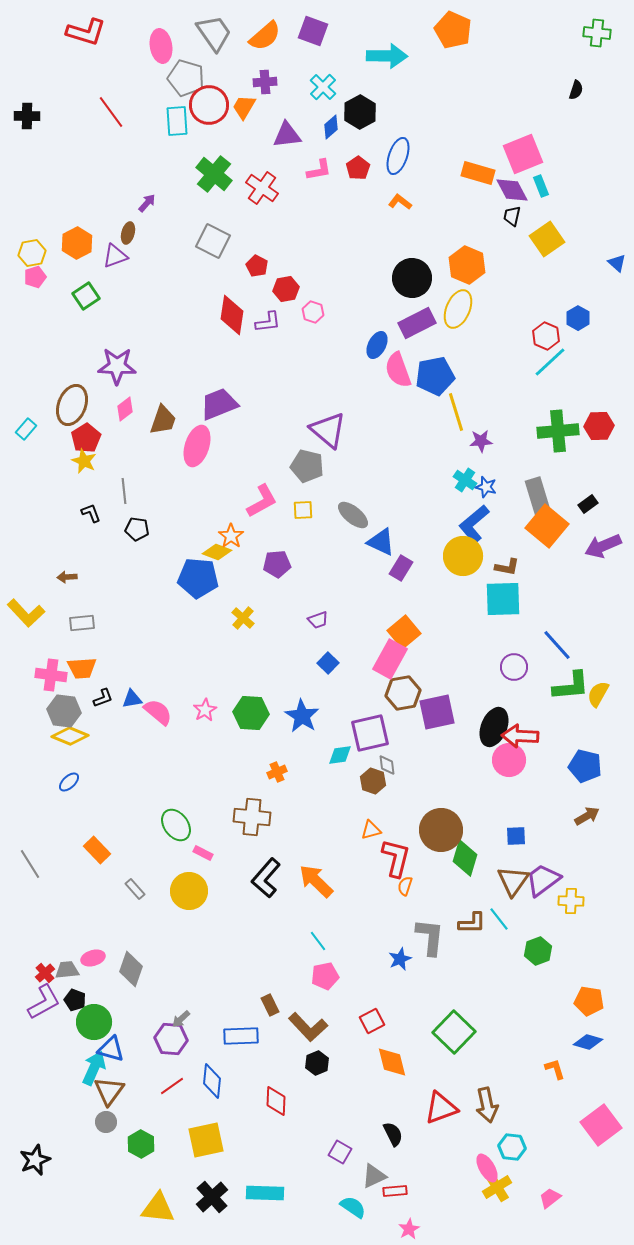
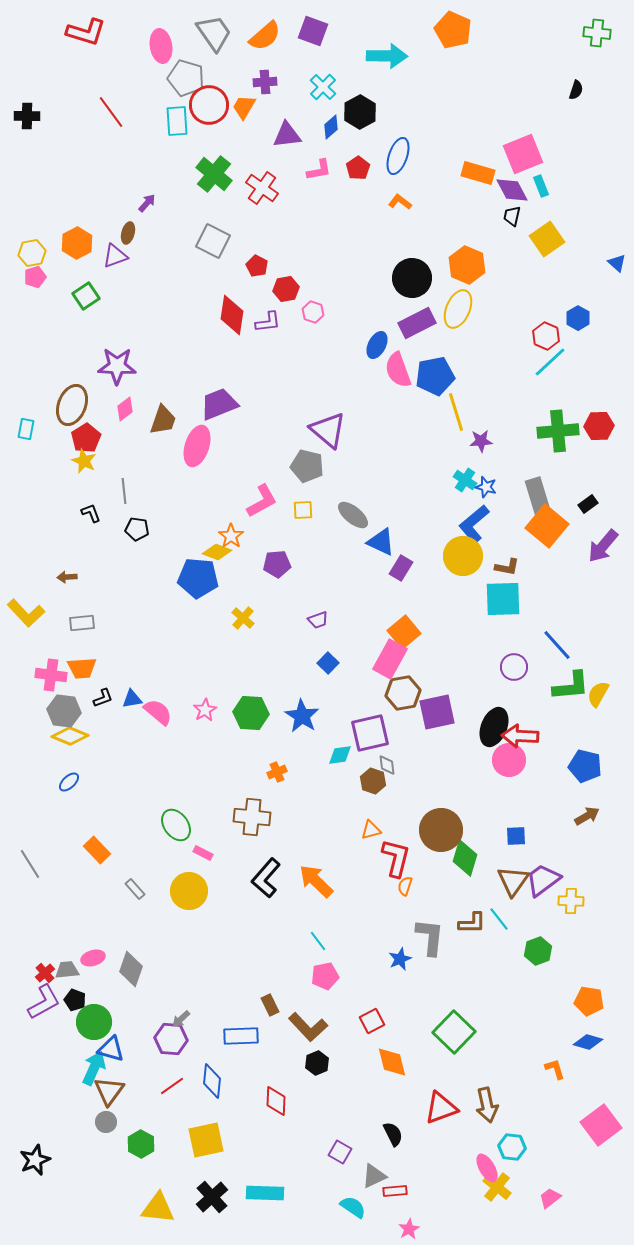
cyan rectangle at (26, 429): rotated 30 degrees counterclockwise
purple arrow at (603, 546): rotated 27 degrees counterclockwise
yellow cross at (497, 1187): rotated 20 degrees counterclockwise
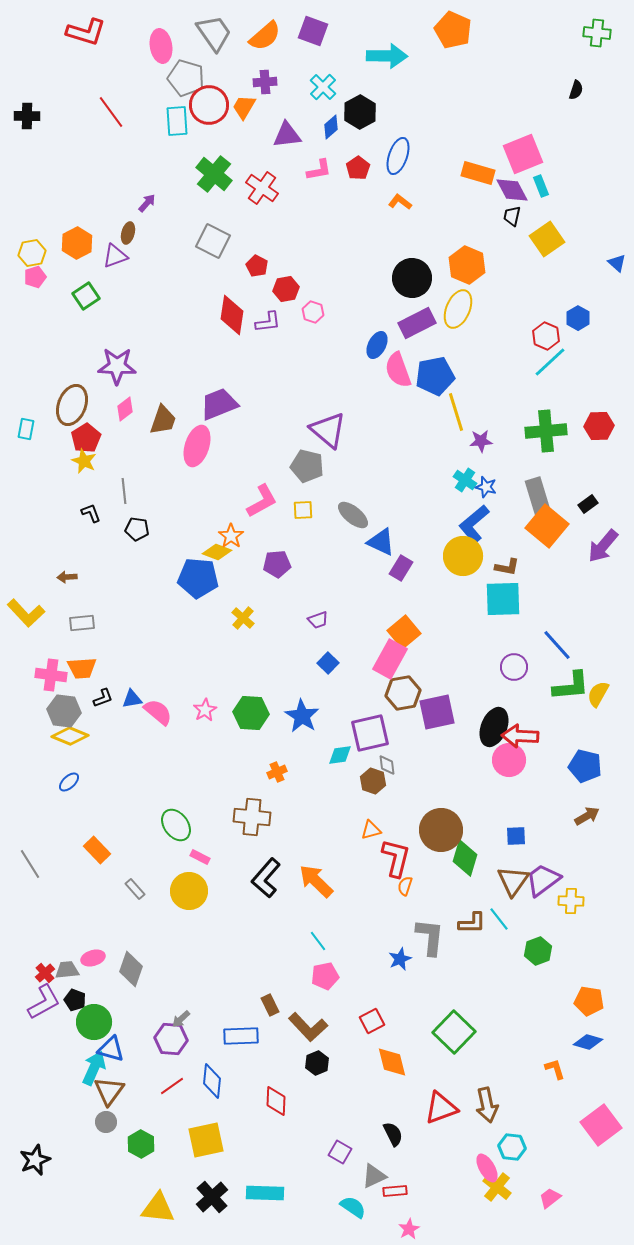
green cross at (558, 431): moved 12 px left
pink rectangle at (203, 853): moved 3 px left, 4 px down
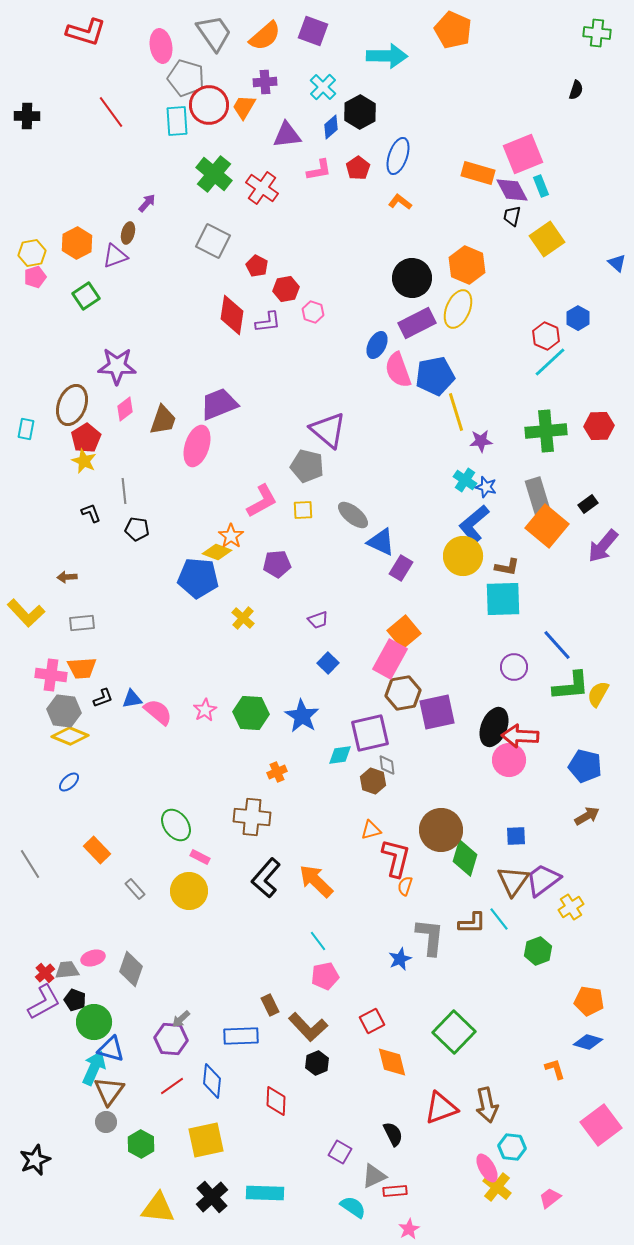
yellow cross at (571, 901): moved 6 px down; rotated 35 degrees counterclockwise
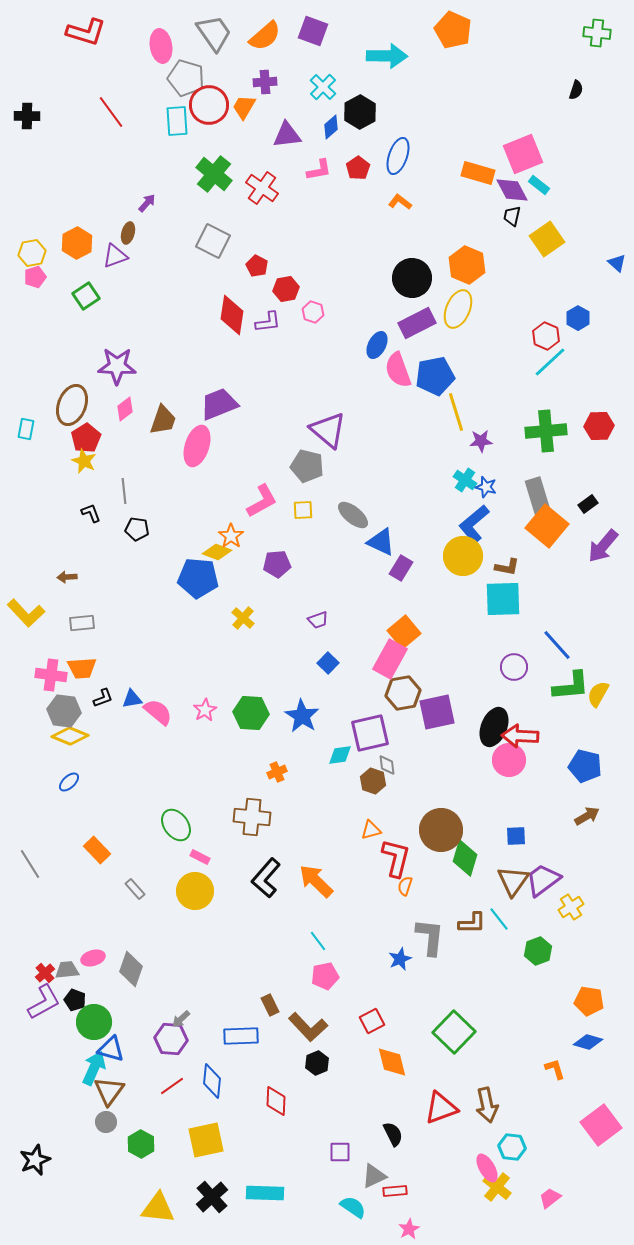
cyan rectangle at (541, 186): moved 2 px left, 1 px up; rotated 30 degrees counterclockwise
yellow circle at (189, 891): moved 6 px right
purple square at (340, 1152): rotated 30 degrees counterclockwise
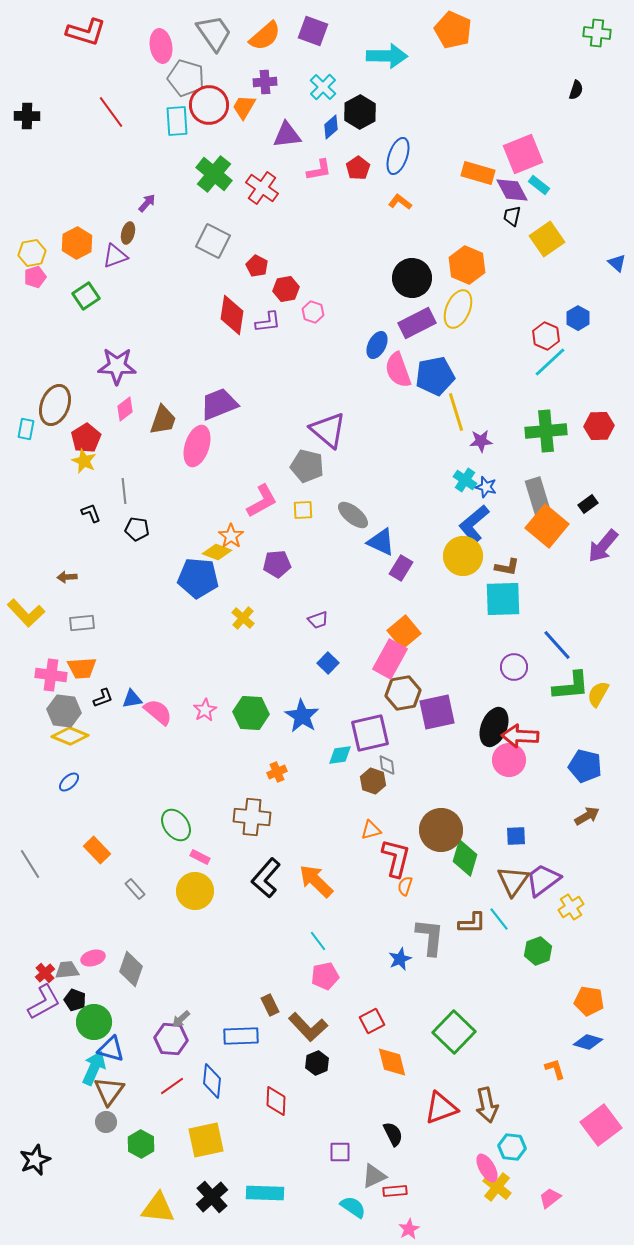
brown ellipse at (72, 405): moved 17 px left
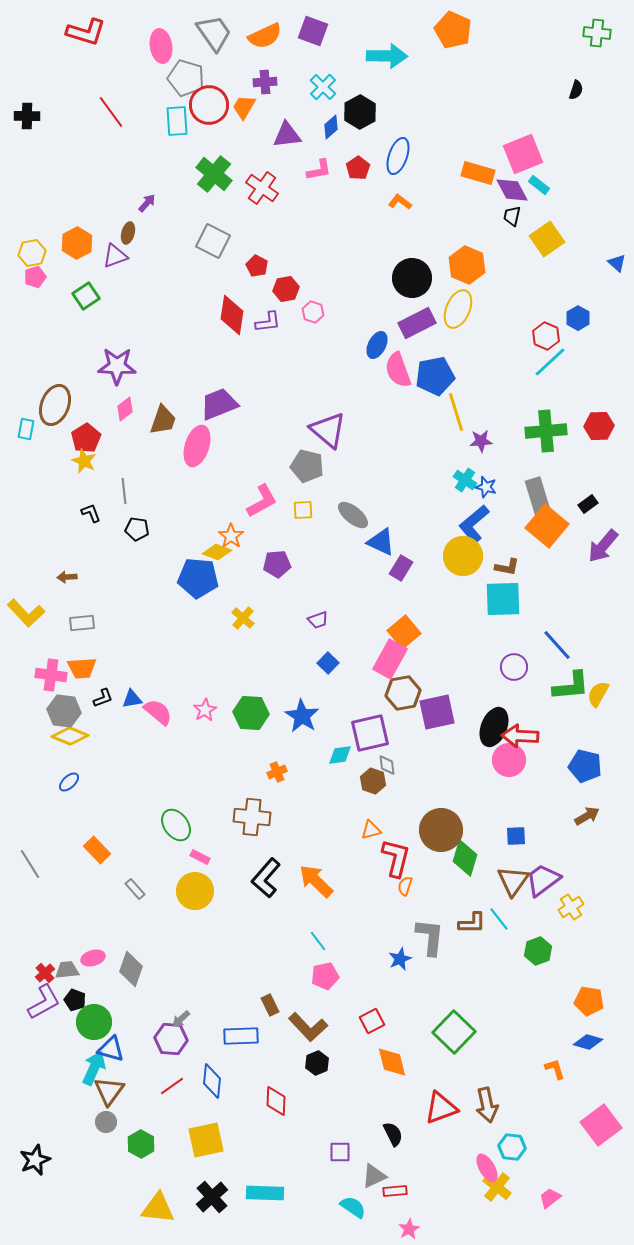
orange semicircle at (265, 36): rotated 16 degrees clockwise
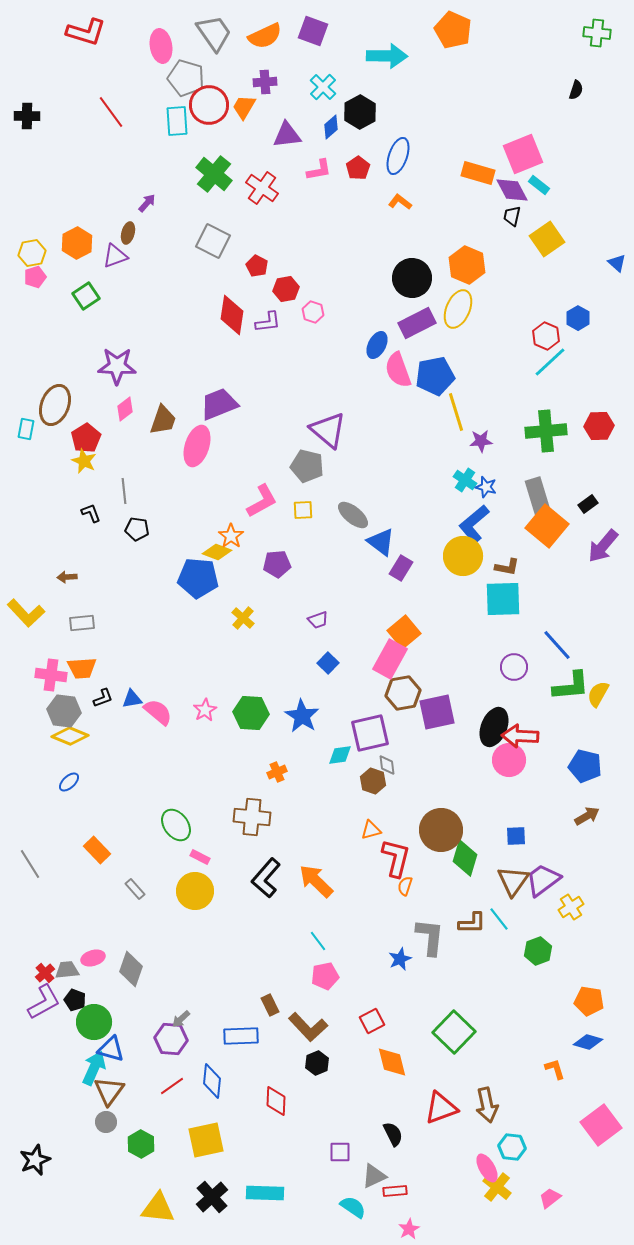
blue triangle at (381, 542): rotated 12 degrees clockwise
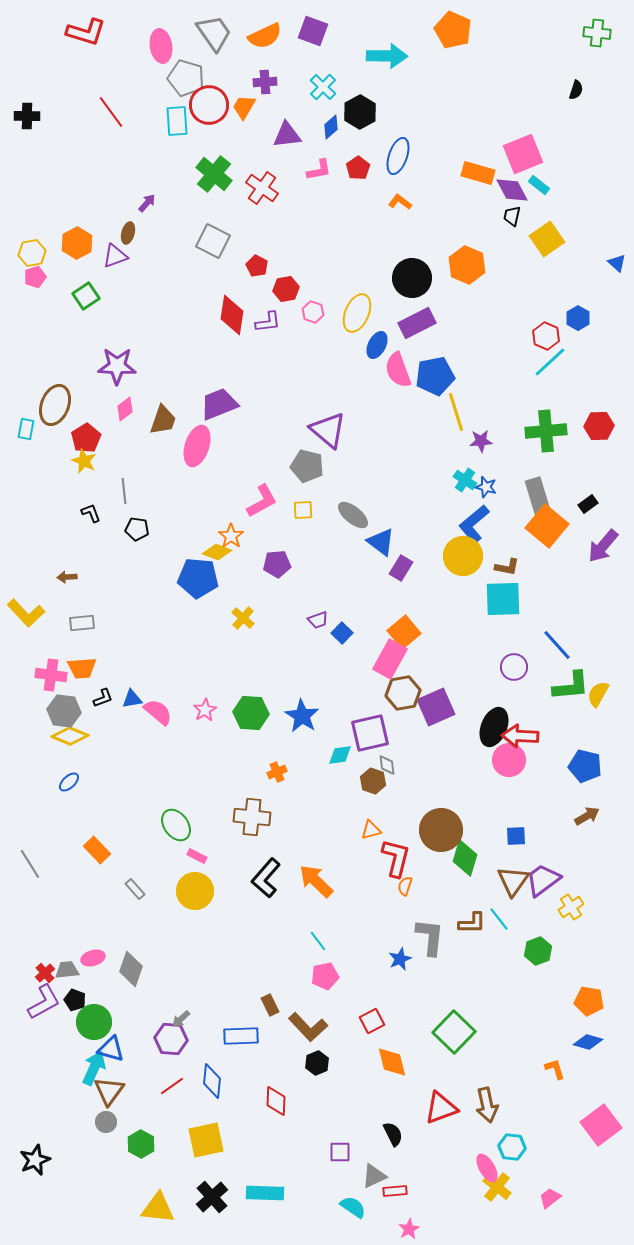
yellow ellipse at (458, 309): moved 101 px left, 4 px down
blue square at (328, 663): moved 14 px right, 30 px up
purple square at (437, 712): moved 1 px left, 5 px up; rotated 12 degrees counterclockwise
pink rectangle at (200, 857): moved 3 px left, 1 px up
